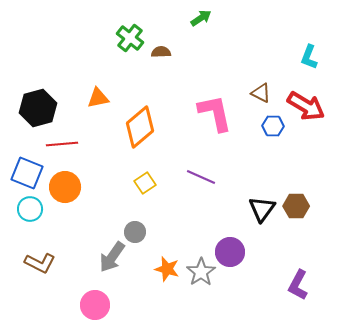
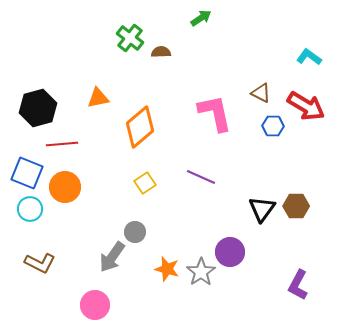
cyan L-shape: rotated 105 degrees clockwise
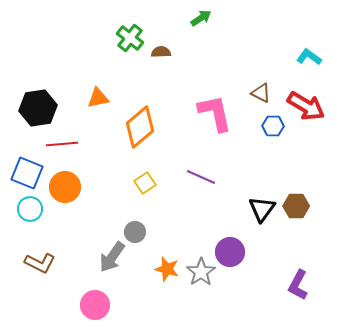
black hexagon: rotated 6 degrees clockwise
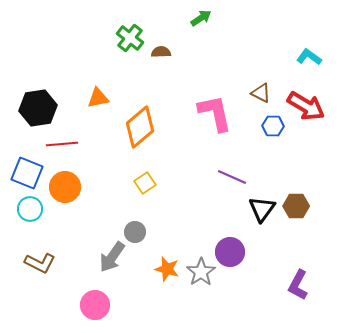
purple line: moved 31 px right
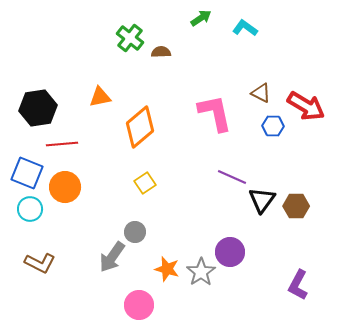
cyan L-shape: moved 64 px left, 29 px up
orange triangle: moved 2 px right, 1 px up
black triangle: moved 9 px up
pink circle: moved 44 px right
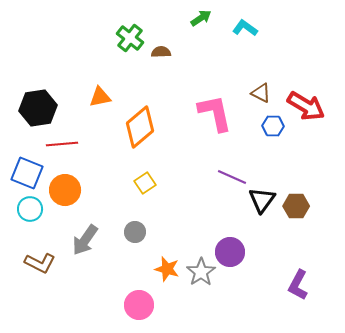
orange circle: moved 3 px down
gray arrow: moved 27 px left, 17 px up
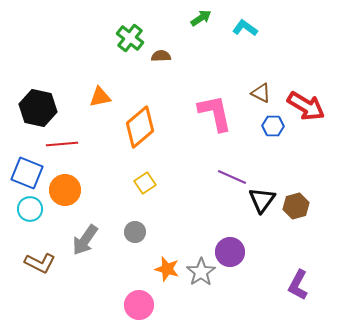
brown semicircle: moved 4 px down
black hexagon: rotated 21 degrees clockwise
brown hexagon: rotated 15 degrees counterclockwise
